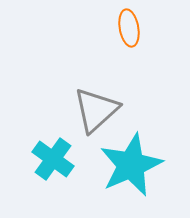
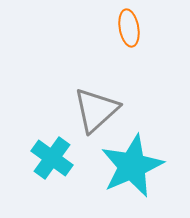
cyan cross: moved 1 px left, 1 px up
cyan star: moved 1 px right, 1 px down
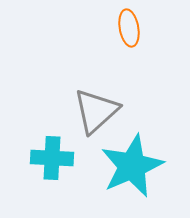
gray triangle: moved 1 px down
cyan cross: rotated 33 degrees counterclockwise
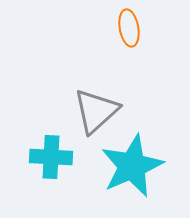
cyan cross: moved 1 px left, 1 px up
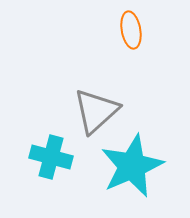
orange ellipse: moved 2 px right, 2 px down
cyan cross: rotated 12 degrees clockwise
